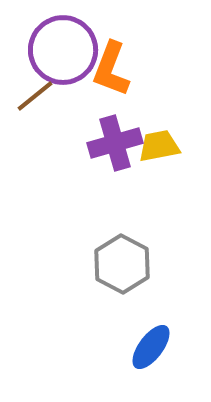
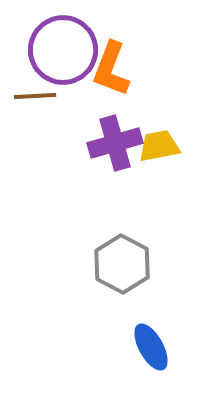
brown line: rotated 36 degrees clockwise
blue ellipse: rotated 66 degrees counterclockwise
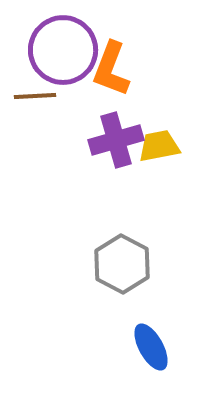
purple cross: moved 1 px right, 3 px up
